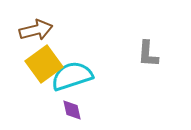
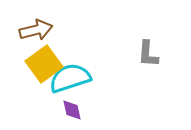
cyan semicircle: moved 2 px left, 2 px down
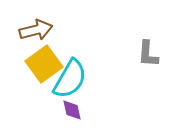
cyan semicircle: moved 1 px down; rotated 138 degrees clockwise
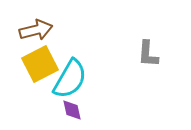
yellow square: moved 4 px left; rotated 9 degrees clockwise
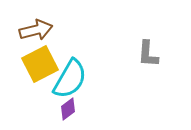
purple diamond: moved 4 px left, 1 px up; rotated 65 degrees clockwise
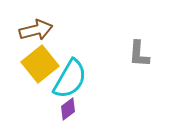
gray L-shape: moved 9 px left
yellow square: rotated 12 degrees counterclockwise
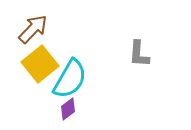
brown arrow: moved 3 px left, 1 px up; rotated 32 degrees counterclockwise
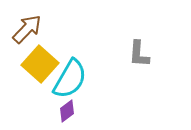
brown arrow: moved 6 px left
yellow square: rotated 9 degrees counterclockwise
purple diamond: moved 1 px left, 2 px down
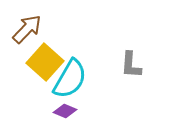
gray L-shape: moved 8 px left, 11 px down
yellow square: moved 5 px right, 2 px up
purple diamond: moved 2 px left; rotated 60 degrees clockwise
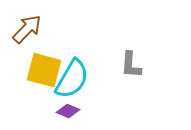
yellow square: moved 1 px left, 8 px down; rotated 27 degrees counterclockwise
cyan semicircle: moved 2 px right
purple diamond: moved 3 px right
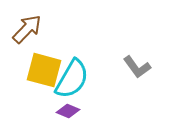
gray L-shape: moved 6 px right, 2 px down; rotated 40 degrees counterclockwise
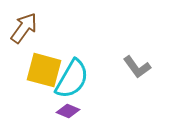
brown arrow: moved 3 px left, 1 px up; rotated 8 degrees counterclockwise
